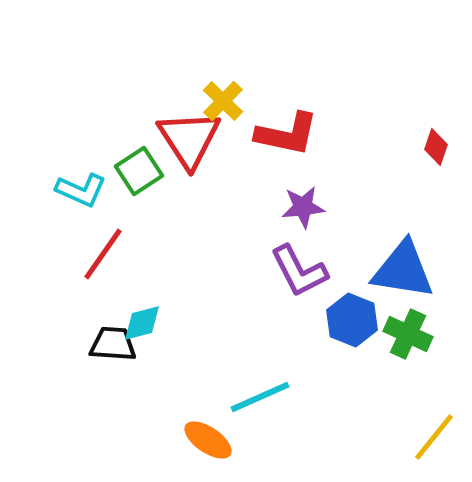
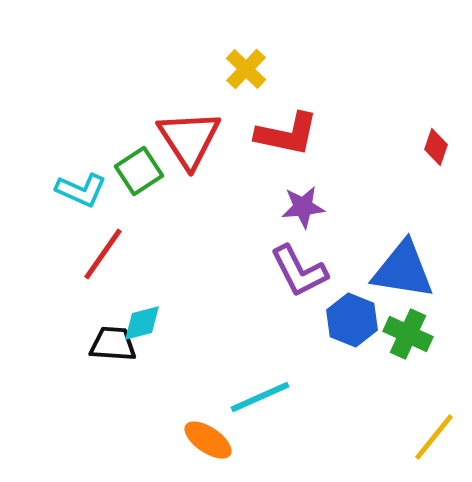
yellow cross: moved 23 px right, 32 px up
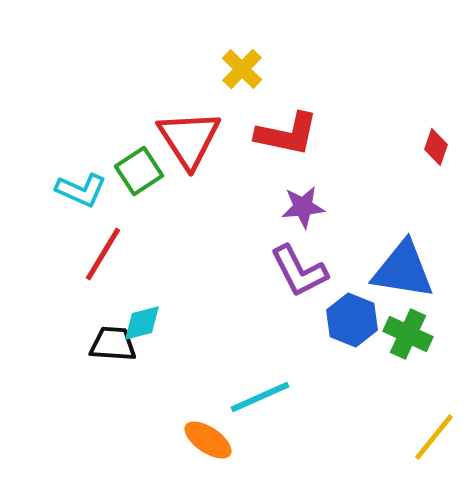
yellow cross: moved 4 px left
red line: rotated 4 degrees counterclockwise
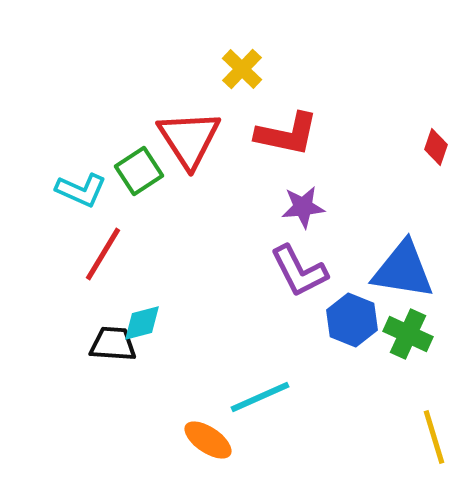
yellow line: rotated 56 degrees counterclockwise
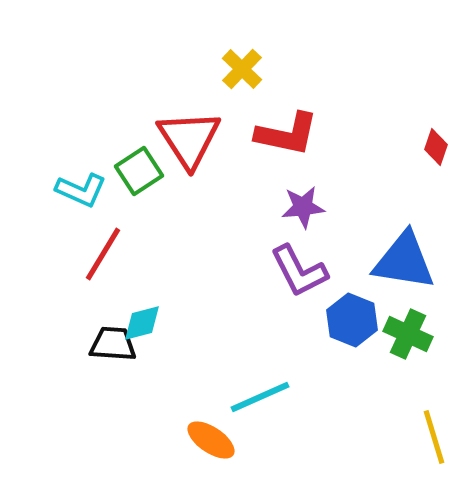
blue triangle: moved 1 px right, 9 px up
orange ellipse: moved 3 px right
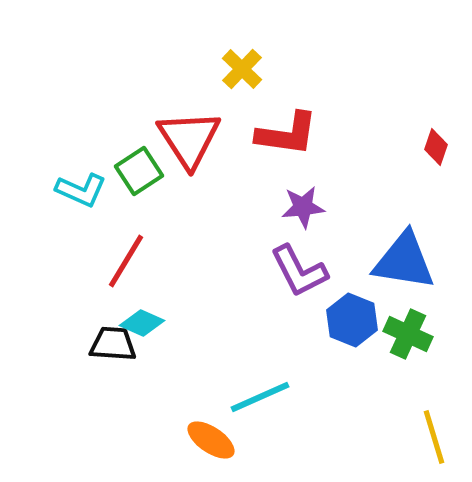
red L-shape: rotated 4 degrees counterclockwise
red line: moved 23 px right, 7 px down
cyan diamond: rotated 39 degrees clockwise
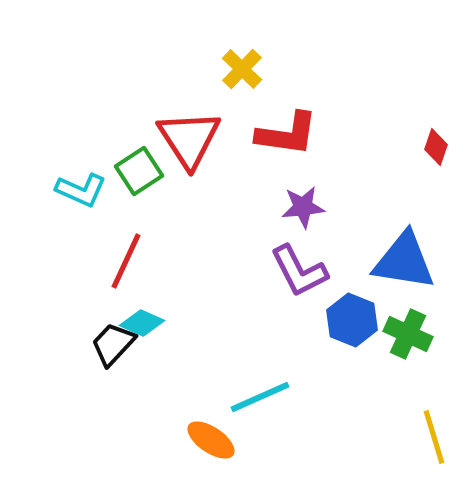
red line: rotated 6 degrees counterclockwise
black trapezoid: rotated 51 degrees counterclockwise
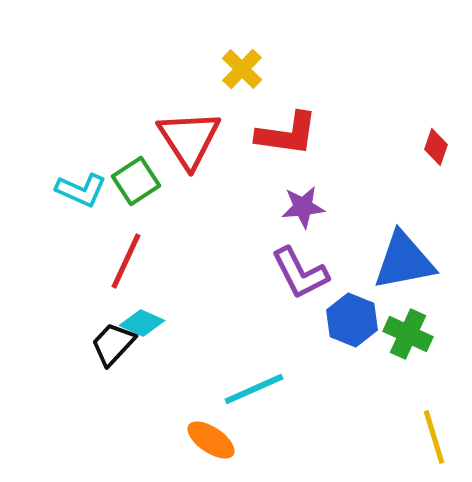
green square: moved 3 px left, 10 px down
blue triangle: rotated 20 degrees counterclockwise
purple L-shape: moved 1 px right, 2 px down
cyan line: moved 6 px left, 8 px up
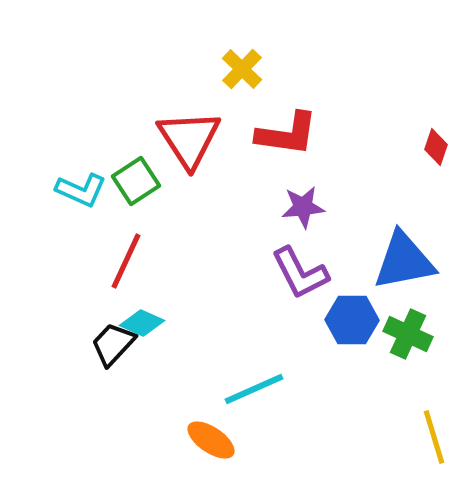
blue hexagon: rotated 21 degrees counterclockwise
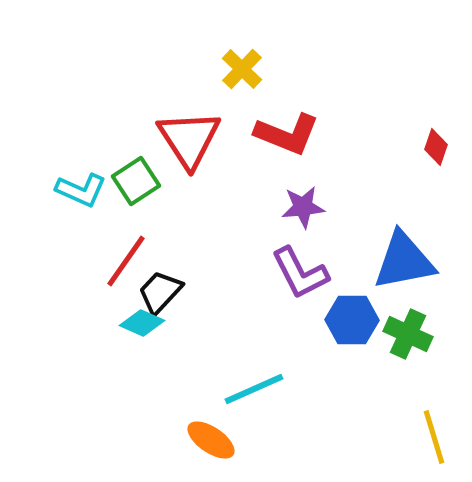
red L-shape: rotated 14 degrees clockwise
red line: rotated 10 degrees clockwise
black trapezoid: moved 47 px right, 52 px up
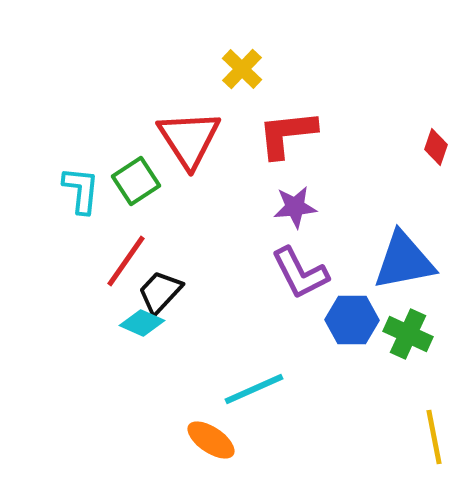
red L-shape: rotated 152 degrees clockwise
cyan L-shape: rotated 108 degrees counterclockwise
purple star: moved 8 px left
yellow line: rotated 6 degrees clockwise
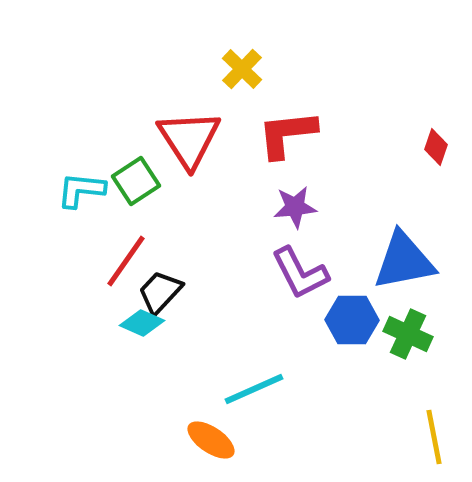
cyan L-shape: rotated 90 degrees counterclockwise
